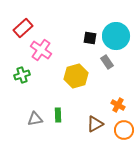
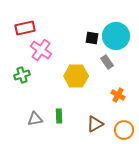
red rectangle: moved 2 px right; rotated 30 degrees clockwise
black square: moved 2 px right
yellow hexagon: rotated 15 degrees clockwise
orange cross: moved 10 px up
green rectangle: moved 1 px right, 1 px down
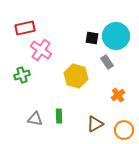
yellow hexagon: rotated 15 degrees clockwise
orange cross: rotated 24 degrees clockwise
gray triangle: rotated 21 degrees clockwise
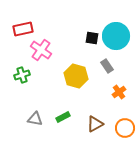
red rectangle: moved 2 px left, 1 px down
gray rectangle: moved 4 px down
orange cross: moved 1 px right, 3 px up
green rectangle: moved 4 px right, 1 px down; rotated 64 degrees clockwise
orange circle: moved 1 px right, 2 px up
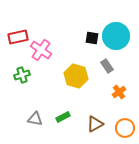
red rectangle: moved 5 px left, 8 px down
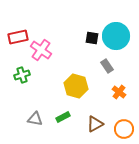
yellow hexagon: moved 10 px down
orange cross: rotated 16 degrees counterclockwise
orange circle: moved 1 px left, 1 px down
